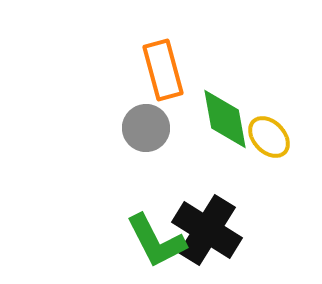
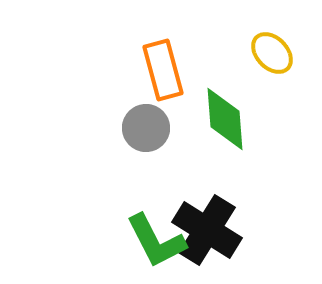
green diamond: rotated 6 degrees clockwise
yellow ellipse: moved 3 px right, 84 px up
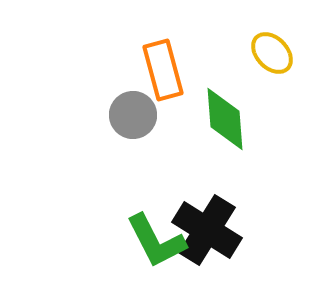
gray circle: moved 13 px left, 13 px up
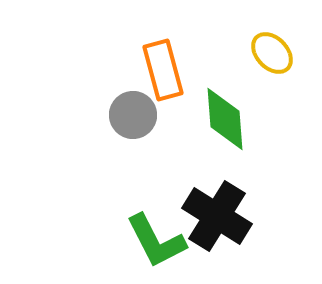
black cross: moved 10 px right, 14 px up
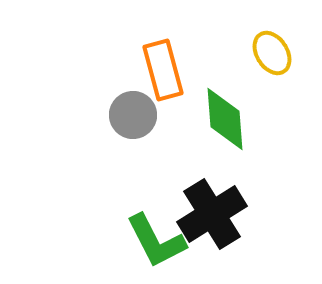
yellow ellipse: rotated 12 degrees clockwise
black cross: moved 5 px left, 2 px up; rotated 26 degrees clockwise
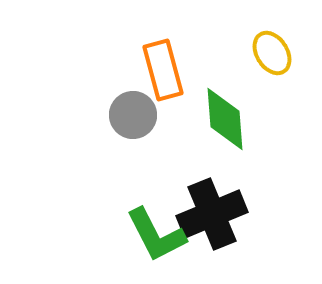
black cross: rotated 10 degrees clockwise
green L-shape: moved 6 px up
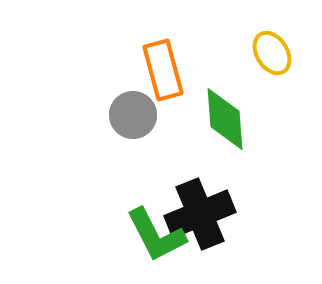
black cross: moved 12 px left
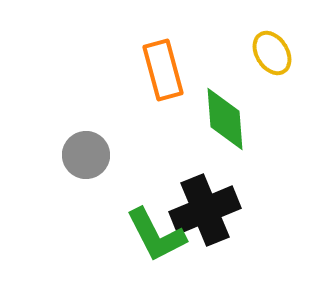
gray circle: moved 47 px left, 40 px down
black cross: moved 5 px right, 4 px up
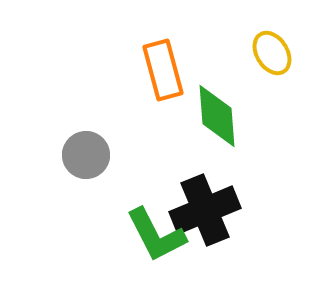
green diamond: moved 8 px left, 3 px up
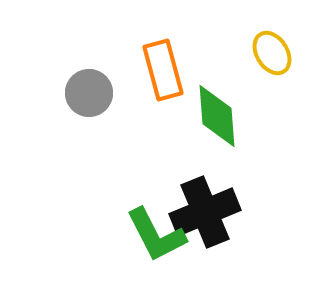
gray circle: moved 3 px right, 62 px up
black cross: moved 2 px down
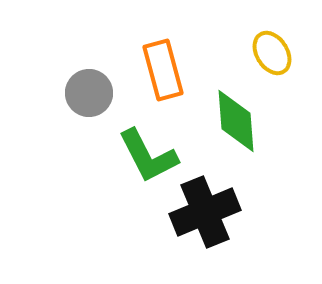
green diamond: moved 19 px right, 5 px down
green L-shape: moved 8 px left, 79 px up
